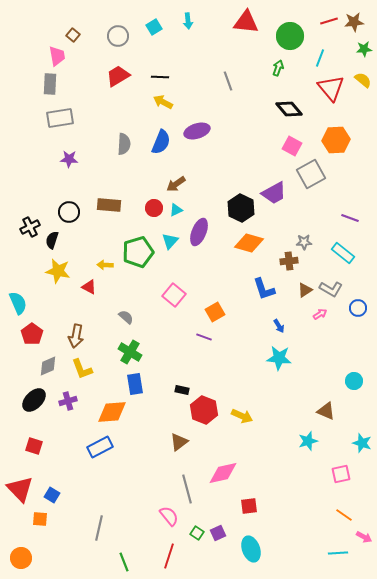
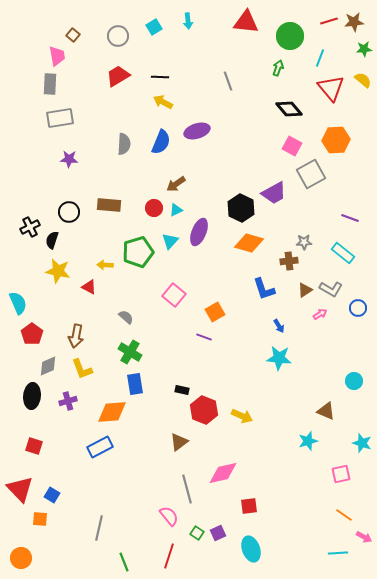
black ellipse at (34, 400): moved 2 px left, 4 px up; rotated 40 degrees counterclockwise
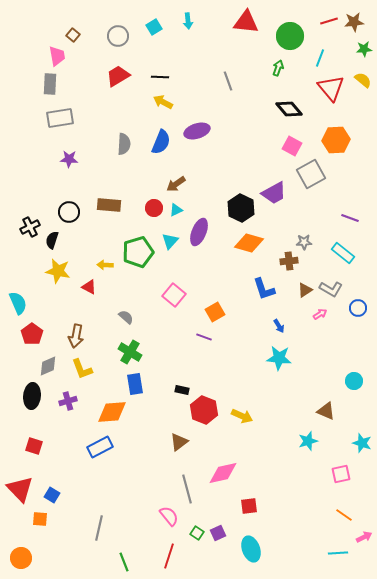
pink arrow at (364, 537): rotated 56 degrees counterclockwise
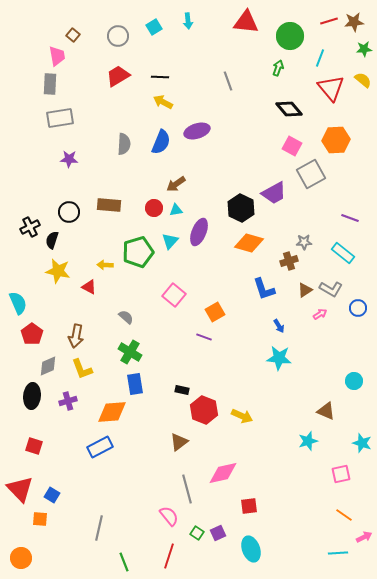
cyan triangle at (176, 210): rotated 16 degrees clockwise
brown cross at (289, 261): rotated 12 degrees counterclockwise
